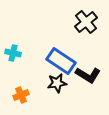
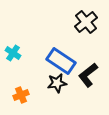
cyan cross: rotated 21 degrees clockwise
black L-shape: rotated 110 degrees clockwise
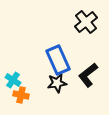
cyan cross: moved 27 px down
blue rectangle: moved 3 px left, 1 px up; rotated 32 degrees clockwise
orange cross: rotated 35 degrees clockwise
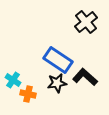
blue rectangle: rotated 32 degrees counterclockwise
black L-shape: moved 3 px left, 2 px down; rotated 80 degrees clockwise
orange cross: moved 7 px right, 1 px up
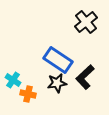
black L-shape: rotated 85 degrees counterclockwise
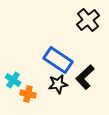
black cross: moved 2 px right, 2 px up
black star: moved 1 px right, 1 px down
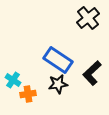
black cross: moved 2 px up
black L-shape: moved 7 px right, 4 px up
orange cross: rotated 21 degrees counterclockwise
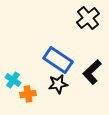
black L-shape: moved 1 px up
